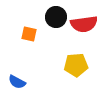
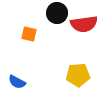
black circle: moved 1 px right, 4 px up
yellow pentagon: moved 2 px right, 10 px down
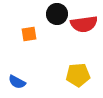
black circle: moved 1 px down
orange square: rotated 21 degrees counterclockwise
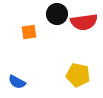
red semicircle: moved 2 px up
orange square: moved 2 px up
yellow pentagon: rotated 15 degrees clockwise
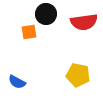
black circle: moved 11 px left
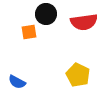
yellow pentagon: rotated 15 degrees clockwise
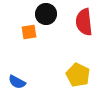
red semicircle: rotated 92 degrees clockwise
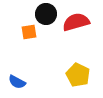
red semicircle: moved 8 px left; rotated 80 degrees clockwise
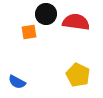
red semicircle: rotated 24 degrees clockwise
